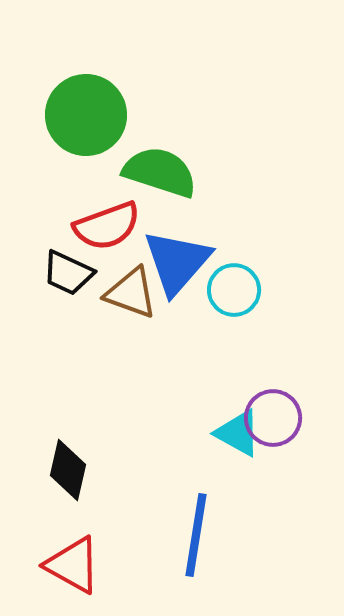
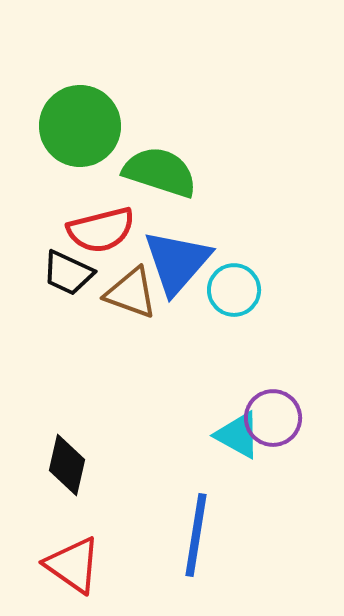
green circle: moved 6 px left, 11 px down
red semicircle: moved 6 px left, 4 px down; rotated 6 degrees clockwise
cyan triangle: moved 2 px down
black diamond: moved 1 px left, 5 px up
red triangle: rotated 6 degrees clockwise
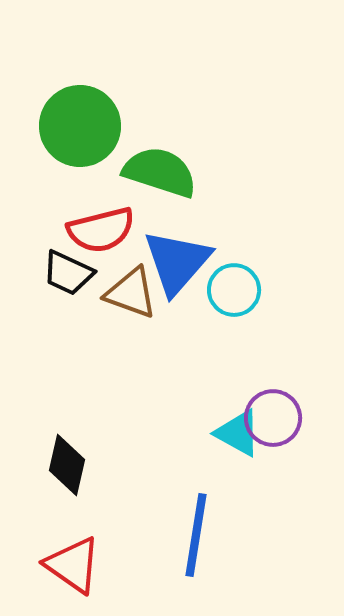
cyan triangle: moved 2 px up
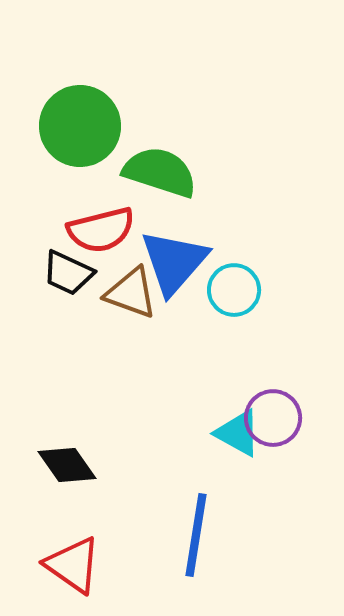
blue triangle: moved 3 px left
black diamond: rotated 48 degrees counterclockwise
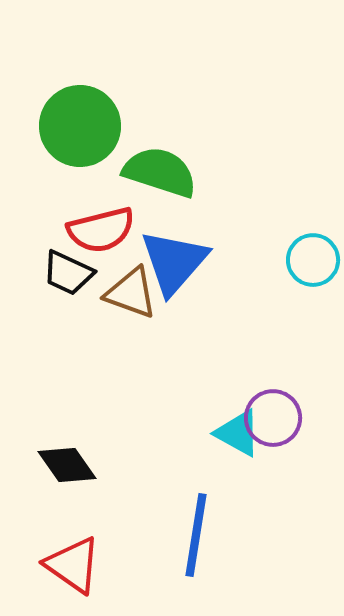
cyan circle: moved 79 px right, 30 px up
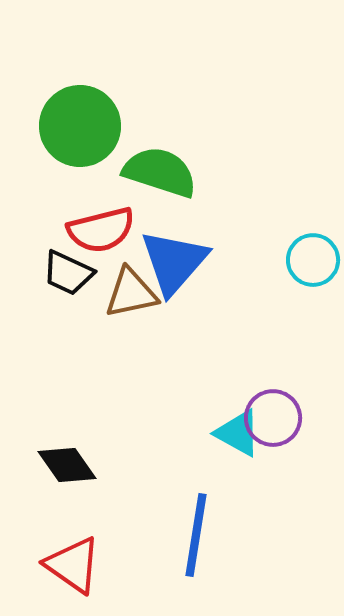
brown triangle: rotated 32 degrees counterclockwise
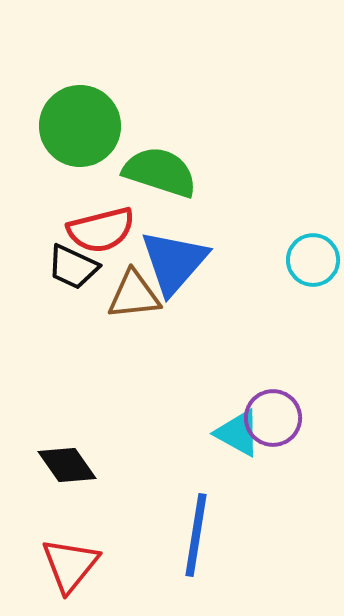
black trapezoid: moved 5 px right, 6 px up
brown triangle: moved 3 px right, 2 px down; rotated 6 degrees clockwise
red triangle: moved 3 px left; rotated 34 degrees clockwise
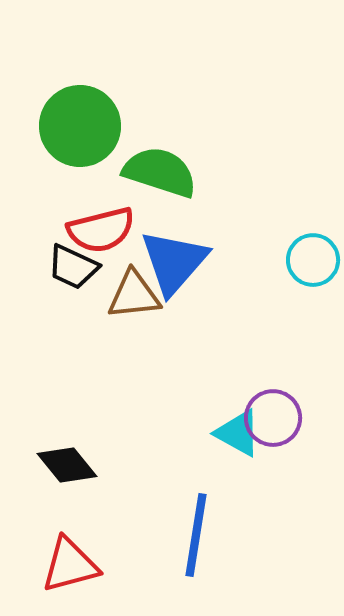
black diamond: rotated 4 degrees counterclockwise
red triangle: rotated 36 degrees clockwise
